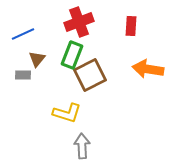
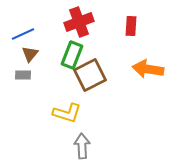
brown triangle: moved 7 px left, 5 px up
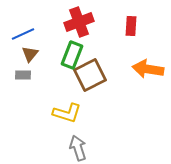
gray arrow: moved 4 px left, 2 px down; rotated 15 degrees counterclockwise
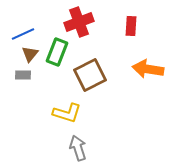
green rectangle: moved 15 px left, 3 px up
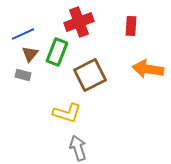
gray rectangle: rotated 14 degrees clockwise
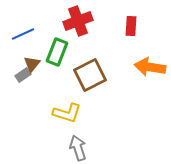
red cross: moved 1 px left, 1 px up
brown triangle: moved 2 px right, 10 px down
orange arrow: moved 2 px right, 2 px up
gray rectangle: rotated 49 degrees counterclockwise
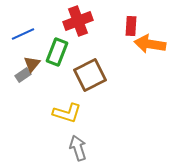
orange arrow: moved 23 px up
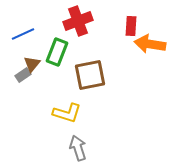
brown square: rotated 16 degrees clockwise
